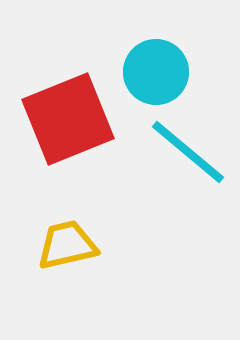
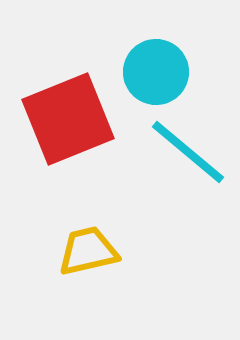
yellow trapezoid: moved 21 px right, 6 px down
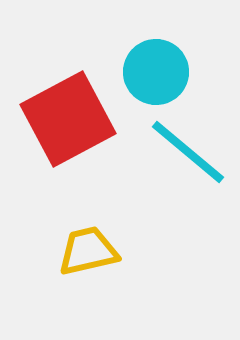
red square: rotated 6 degrees counterclockwise
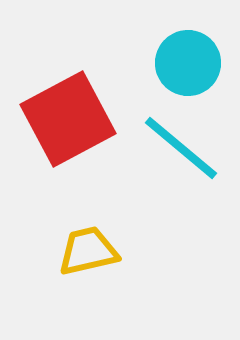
cyan circle: moved 32 px right, 9 px up
cyan line: moved 7 px left, 4 px up
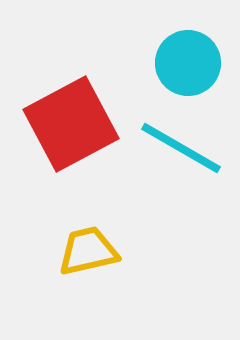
red square: moved 3 px right, 5 px down
cyan line: rotated 10 degrees counterclockwise
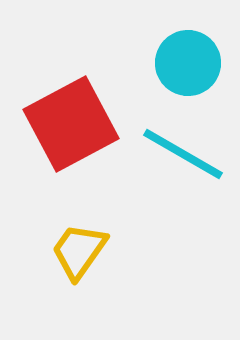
cyan line: moved 2 px right, 6 px down
yellow trapezoid: moved 9 px left; rotated 42 degrees counterclockwise
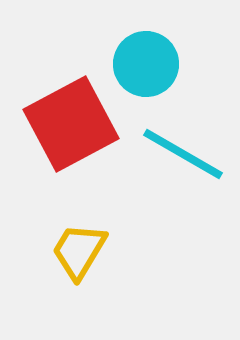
cyan circle: moved 42 px left, 1 px down
yellow trapezoid: rotated 4 degrees counterclockwise
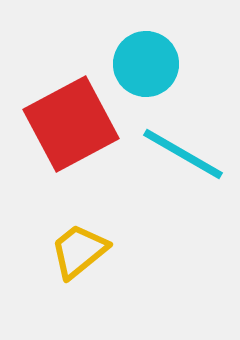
yellow trapezoid: rotated 20 degrees clockwise
